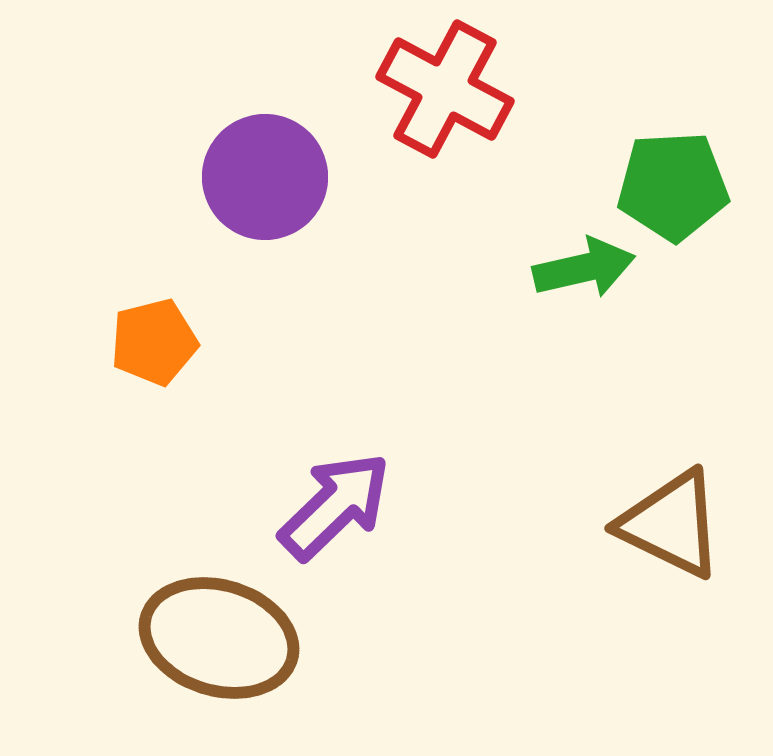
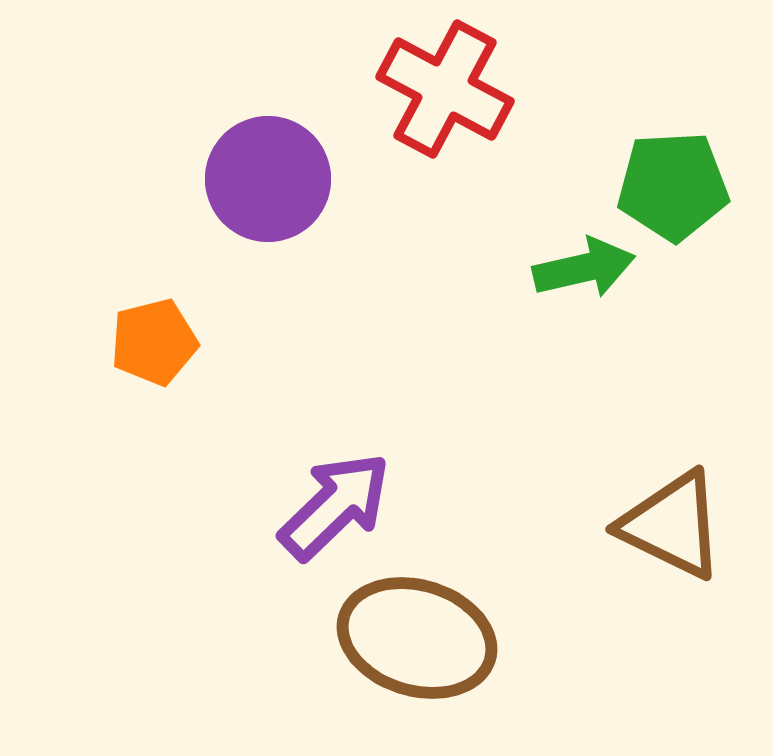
purple circle: moved 3 px right, 2 px down
brown triangle: moved 1 px right, 1 px down
brown ellipse: moved 198 px right
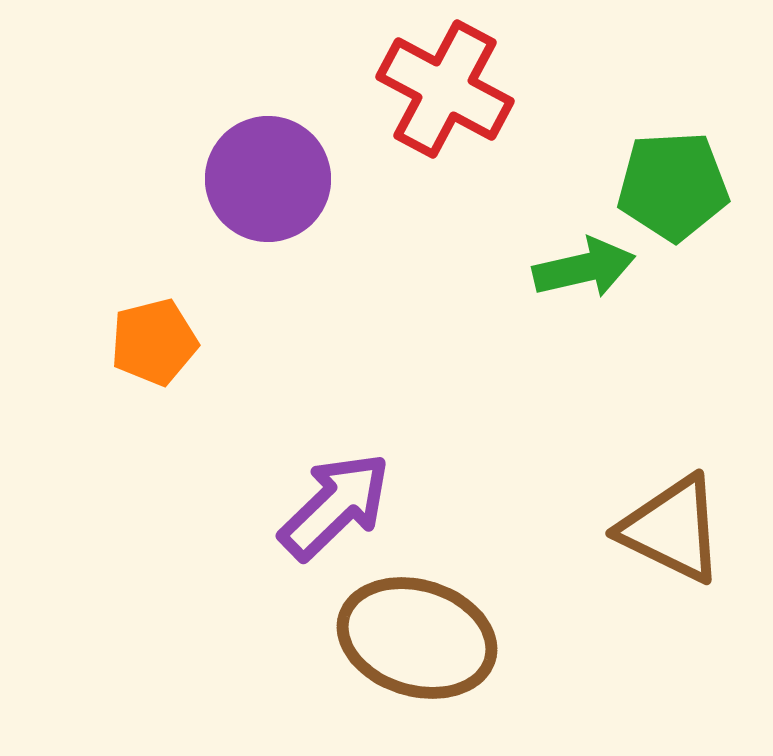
brown triangle: moved 4 px down
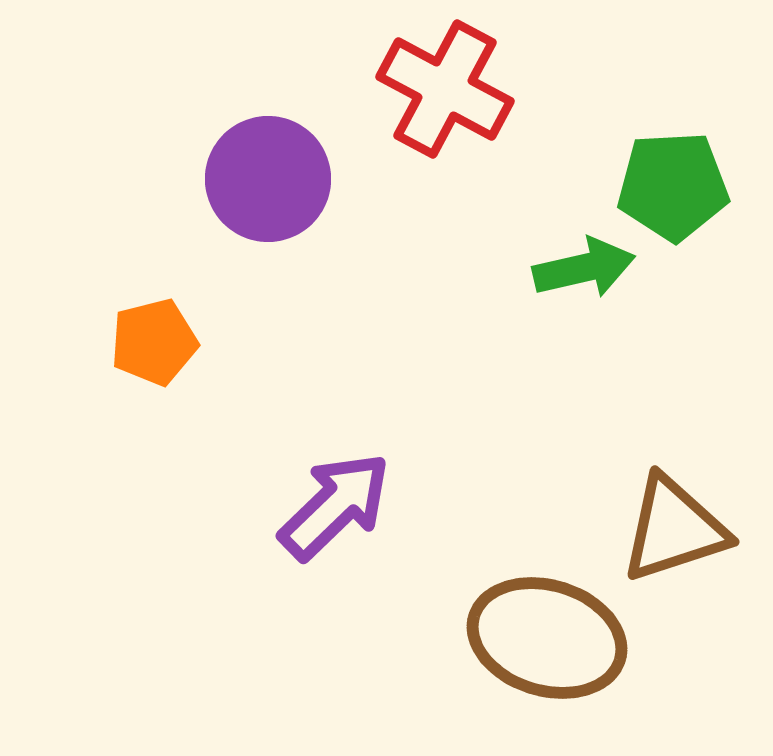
brown triangle: moved 2 px right; rotated 44 degrees counterclockwise
brown ellipse: moved 130 px right
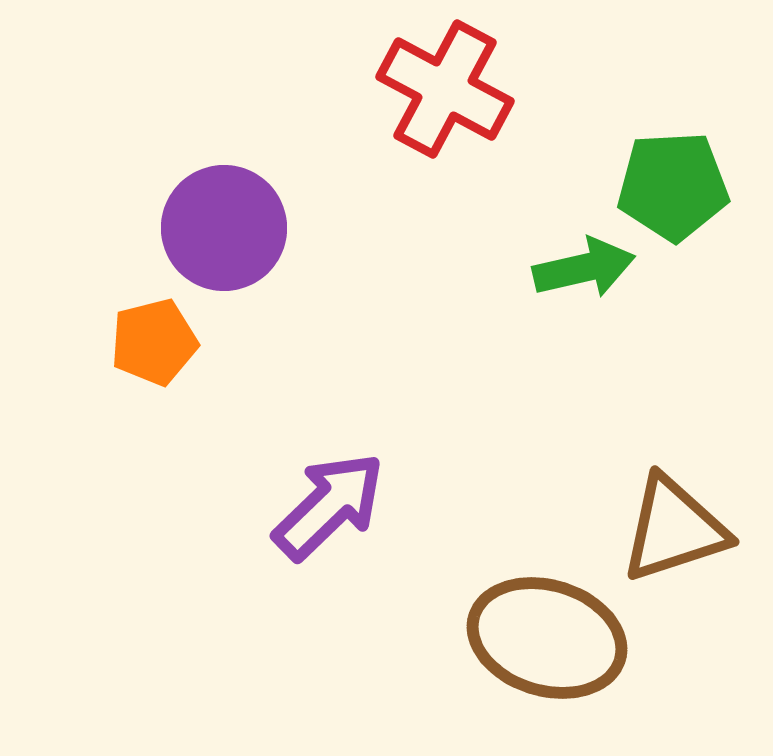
purple circle: moved 44 px left, 49 px down
purple arrow: moved 6 px left
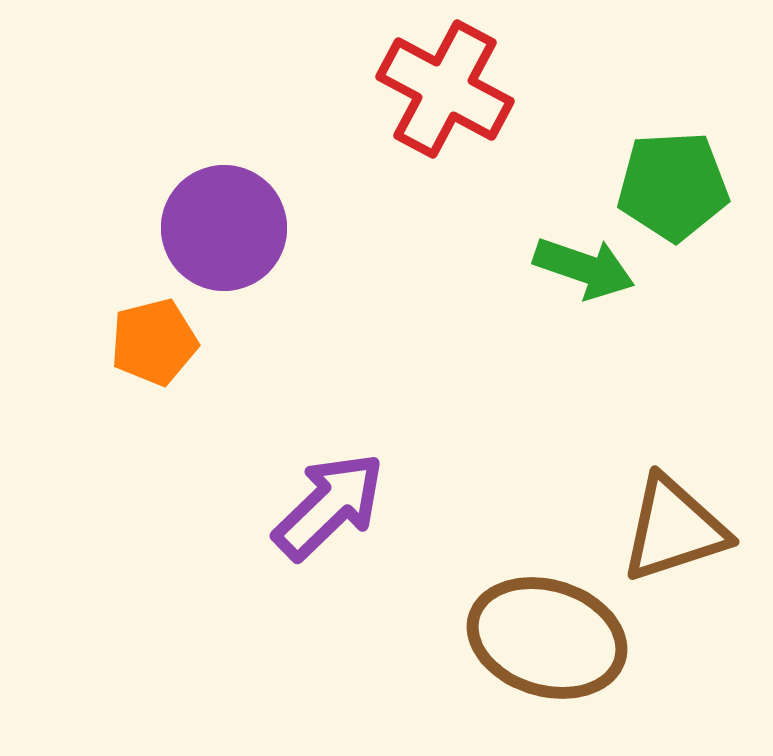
green arrow: rotated 32 degrees clockwise
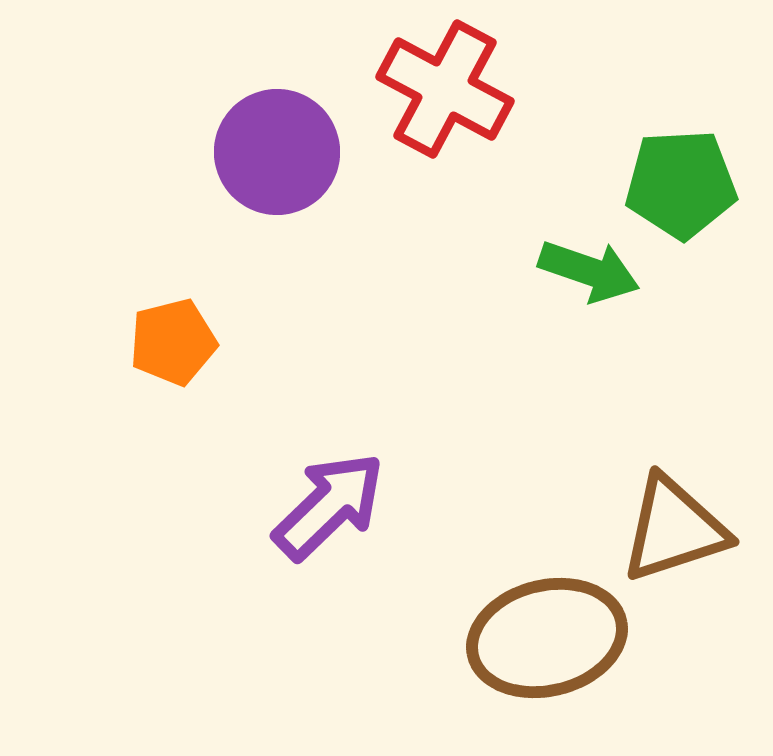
green pentagon: moved 8 px right, 2 px up
purple circle: moved 53 px right, 76 px up
green arrow: moved 5 px right, 3 px down
orange pentagon: moved 19 px right
brown ellipse: rotated 31 degrees counterclockwise
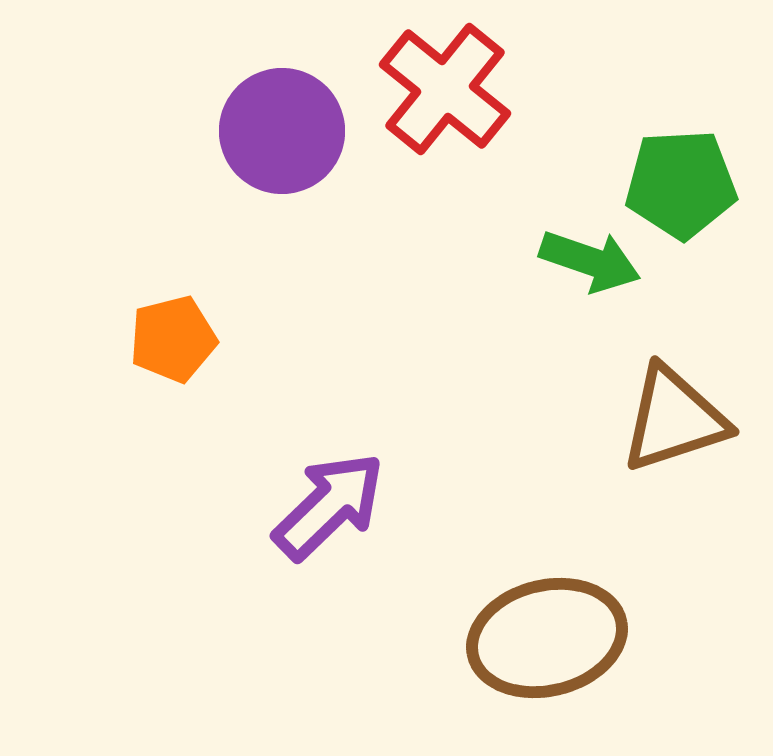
red cross: rotated 11 degrees clockwise
purple circle: moved 5 px right, 21 px up
green arrow: moved 1 px right, 10 px up
orange pentagon: moved 3 px up
brown triangle: moved 110 px up
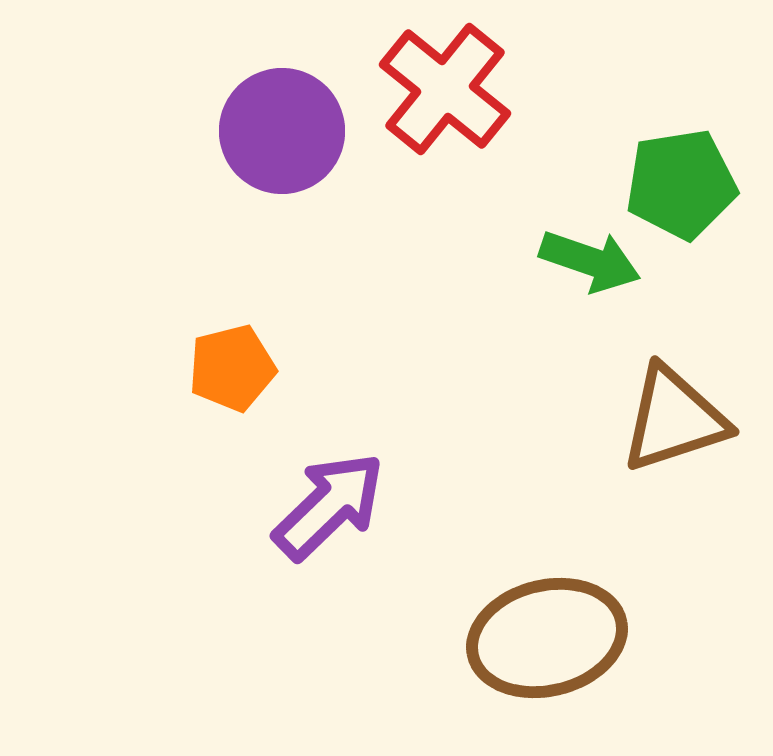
green pentagon: rotated 6 degrees counterclockwise
orange pentagon: moved 59 px right, 29 px down
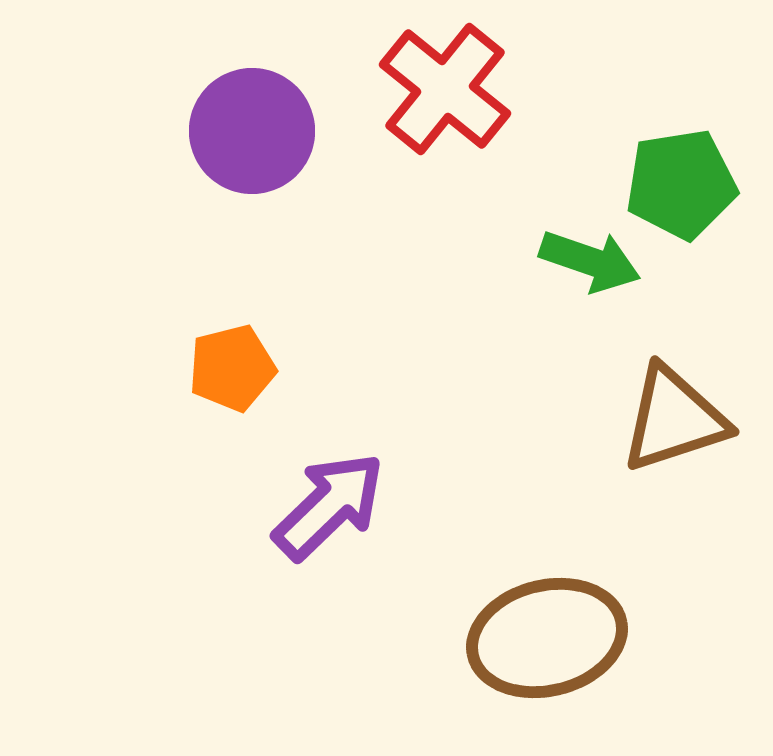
purple circle: moved 30 px left
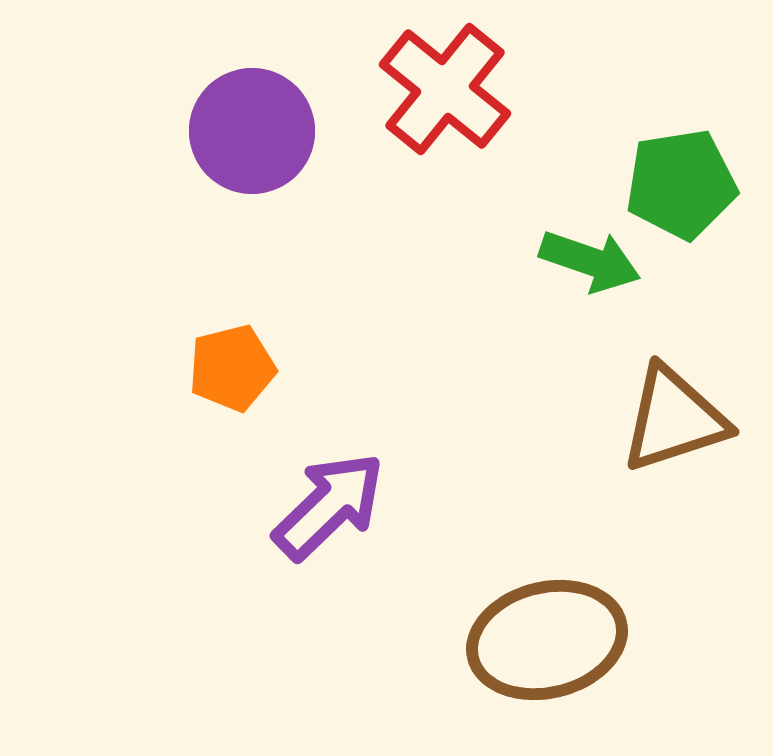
brown ellipse: moved 2 px down
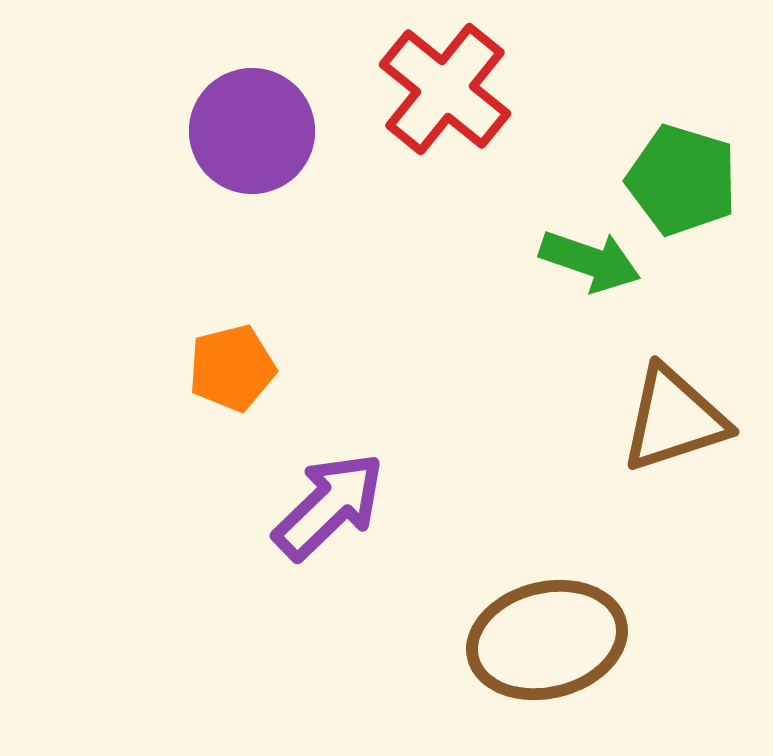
green pentagon: moved 1 px right, 4 px up; rotated 26 degrees clockwise
